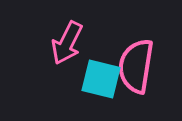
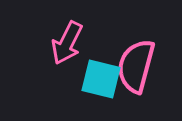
pink semicircle: rotated 6 degrees clockwise
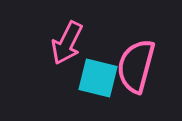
cyan square: moved 3 px left, 1 px up
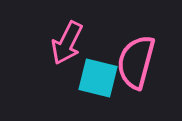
pink semicircle: moved 4 px up
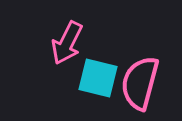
pink semicircle: moved 4 px right, 21 px down
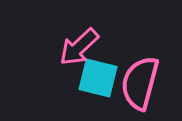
pink arrow: moved 12 px right, 4 px down; rotated 21 degrees clockwise
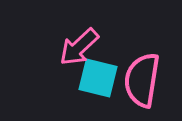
pink semicircle: moved 2 px right, 3 px up; rotated 6 degrees counterclockwise
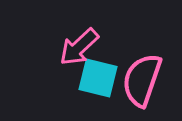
pink semicircle: rotated 10 degrees clockwise
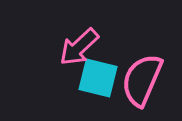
pink semicircle: rotated 4 degrees clockwise
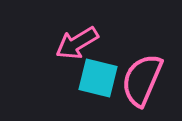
pink arrow: moved 2 px left, 4 px up; rotated 12 degrees clockwise
